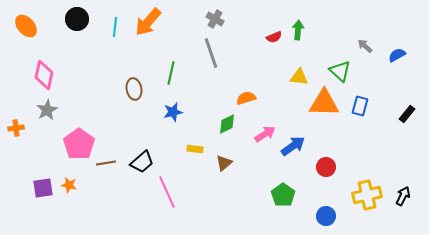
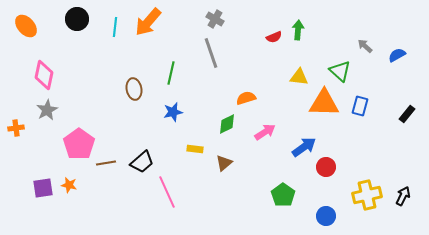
pink arrow: moved 2 px up
blue arrow: moved 11 px right, 1 px down
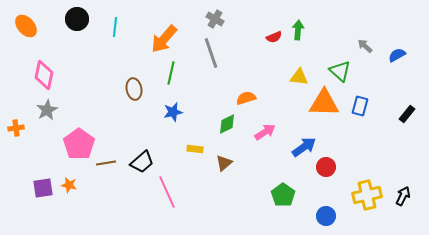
orange arrow: moved 16 px right, 17 px down
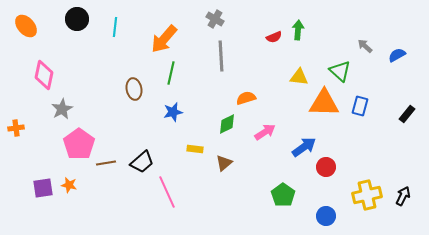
gray line: moved 10 px right, 3 px down; rotated 16 degrees clockwise
gray star: moved 15 px right, 1 px up
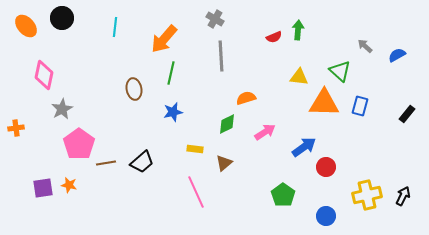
black circle: moved 15 px left, 1 px up
pink line: moved 29 px right
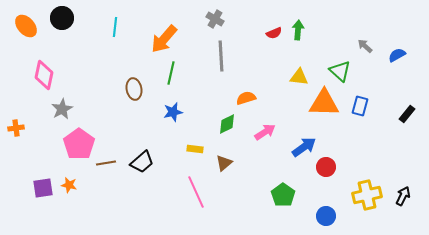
red semicircle: moved 4 px up
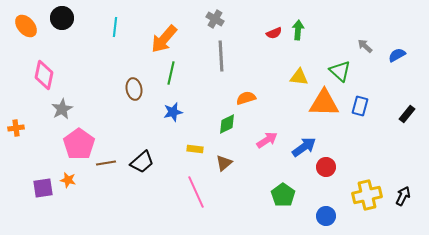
pink arrow: moved 2 px right, 8 px down
orange star: moved 1 px left, 5 px up
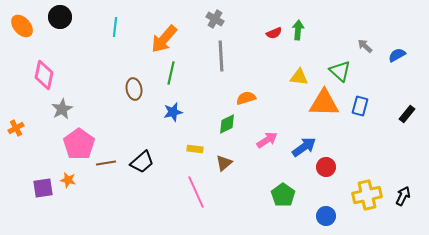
black circle: moved 2 px left, 1 px up
orange ellipse: moved 4 px left
orange cross: rotated 21 degrees counterclockwise
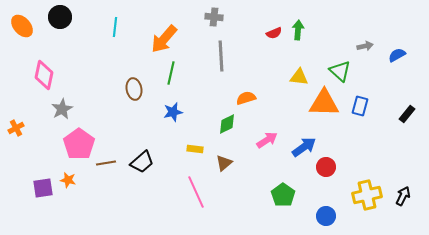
gray cross: moved 1 px left, 2 px up; rotated 24 degrees counterclockwise
gray arrow: rotated 126 degrees clockwise
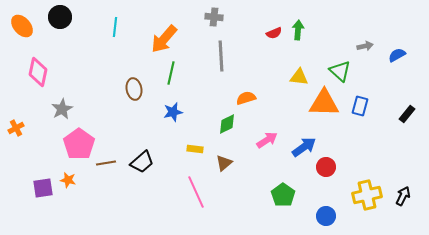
pink diamond: moved 6 px left, 3 px up
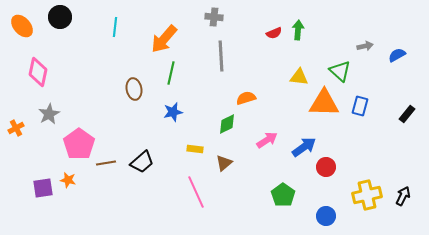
gray star: moved 13 px left, 5 px down
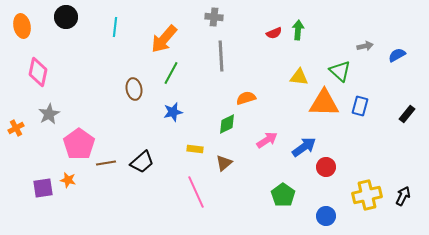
black circle: moved 6 px right
orange ellipse: rotated 30 degrees clockwise
green line: rotated 15 degrees clockwise
